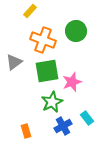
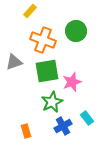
gray triangle: rotated 18 degrees clockwise
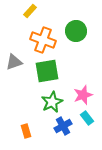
pink star: moved 11 px right, 13 px down
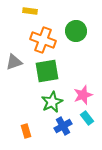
yellow rectangle: rotated 56 degrees clockwise
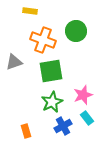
green square: moved 4 px right
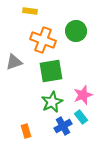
cyan rectangle: moved 6 px left, 1 px up
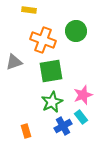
yellow rectangle: moved 1 px left, 1 px up
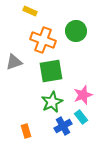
yellow rectangle: moved 1 px right, 1 px down; rotated 16 degrees clockwise
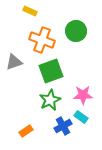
orange cross: moved 1 px left
green square: rotated 10 degrees counterclockwise
pink star: rotated 18 degrees clockwise
green star: moved 2 px left, 2 px up
cyan rectangle: rotated 16 degrees counterclockwise
orange rectangle: rotated 72 degrees clockwise
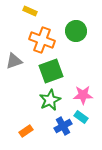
gray triangle: moved 1 px up
